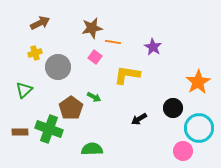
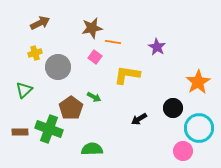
purple star: moved 4 px right
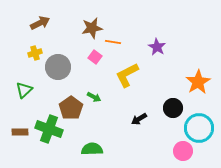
yellow L-shape: rotated 36 degrees counterclockwise
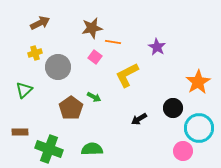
green cross: moved 20 px down
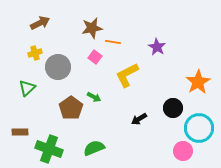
green triangle: moved 3 px right, 2 px up
green semicircle: moved 2 px right, 1 px up; rotated 20 degrees counterclockwise
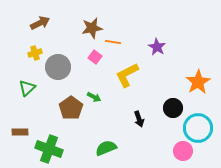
black arrow: rotated 77 degrees counterclockwise
cyan circle: moved 1 px left
green semicircle: moved 12 px right
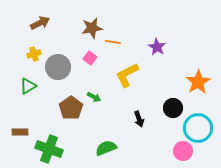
yellow cross: moved 1 px left, 1 px down
pink square: moved 5 px left, 1 px down
green triangle: moved 1 px right, 2 px up; rotated 12 degrees clockwise
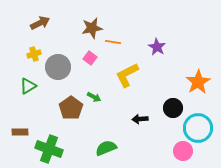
black arrow: moved 1 px right; rotated 105 degrees clockwise
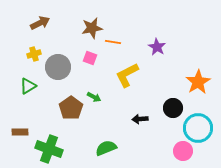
pink square: rotated 16 degrees counterclockwise
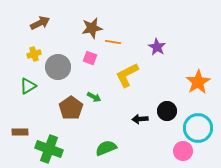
black circle: moved 6 px left, 3 px down
